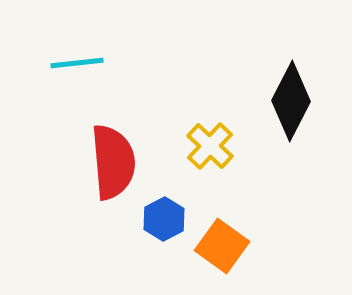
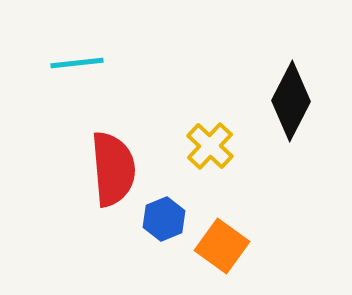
red semicircle: moved 7 px down
blue hexagon: rotated 6 degrees clockwise
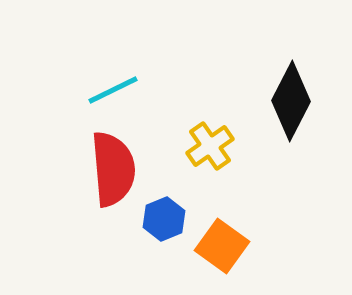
cyan line: moved 36 px right, 27 px down; rotated 20 degrees counterclockwise
yellow cross: rotated 12 degrees clockwise
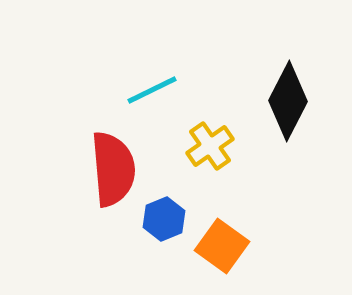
cyan line: moved 39 px right
black diamond: moved 3 px left
